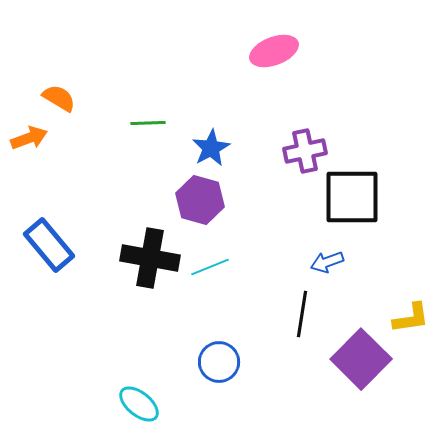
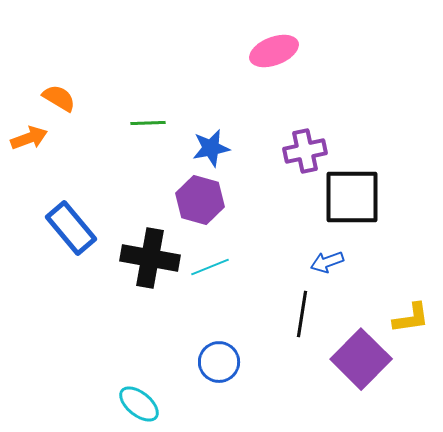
blue star: rotated 18 degrees clockwise
blue rectangle: moved 22 px right, 17 px up
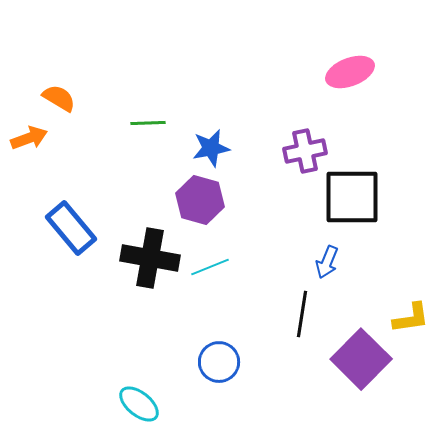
pink ellipse: moved 76 px right, 21 px down
blue arrow: rotated 48 degrees counterclockwise
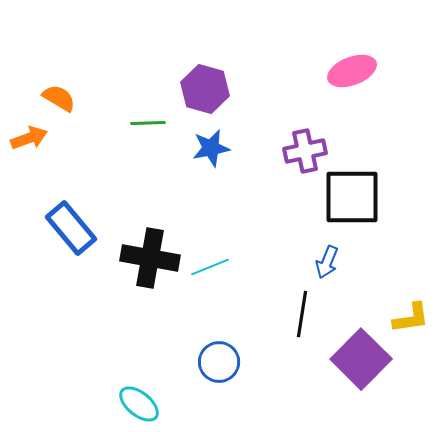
pink ellipse: moved 2 px right, 1 px up
purple hexagon: moved 5 px right, 111 px up
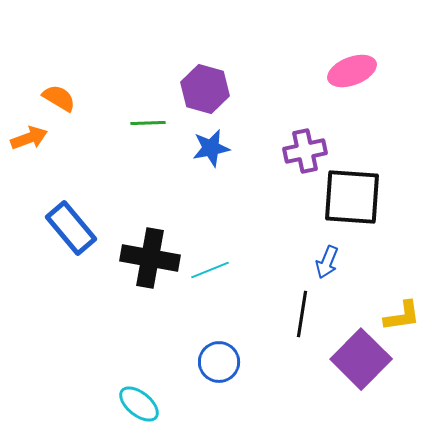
black square: rotated 4 degrees clockwise
cyan line: moved 3 px down
yellow L-shape: moved 9 px left, 2 px up
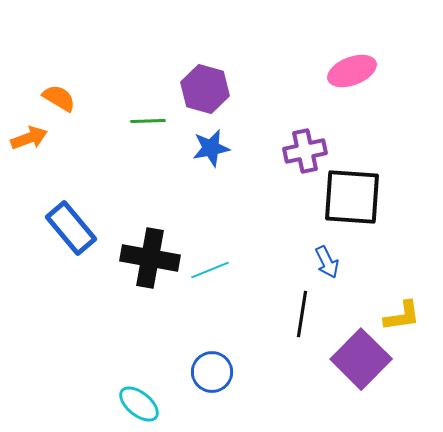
green line: moved 2 px up
blue arrow: rotated 48 degrees counterclockwise
blue circle: moved 7 px left, 10 px down
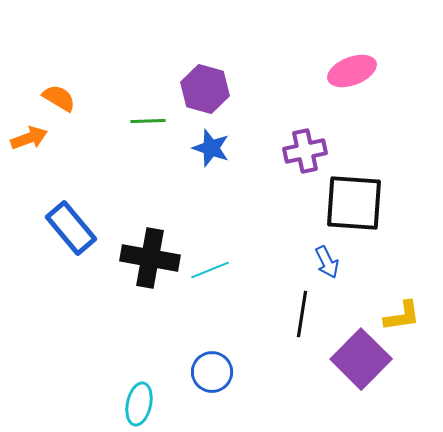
blue star: rotated 30 degrees clockwise
black square: moved 2 px right, 6 px down
cyan ellipse: rotated 63 degrees clockwise
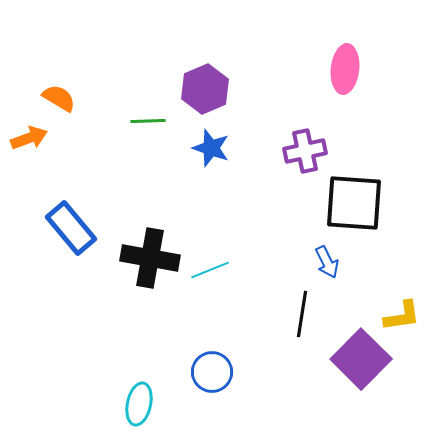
pink ellipse: moved 7 px left, 2 px up; rotated 63 degrees counterclockwise
purple hexagon: rotated 21 degrees clockwise
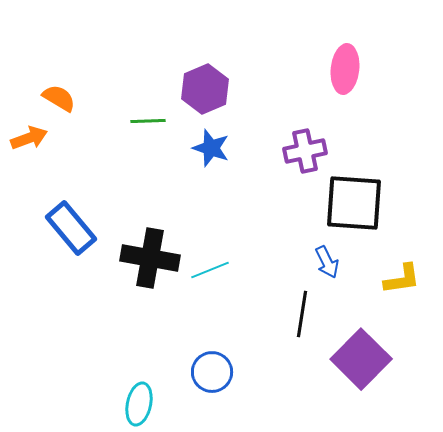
yellow L-shape: moved 37 px up
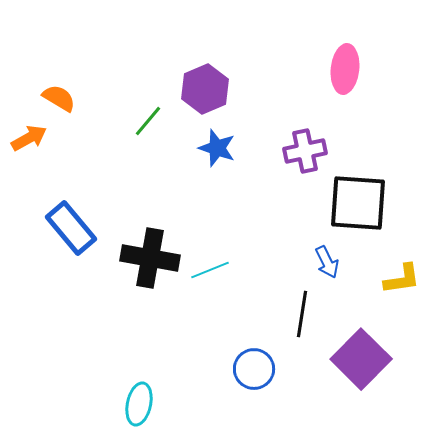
green line: rotated 48 degrees counterclockwise
orange arrow: rotated 9 degrees counterclockwise
blue star: moved 6 px right
black square: moved 4 px right
blue circle: moved 42 px right, 3 px up
